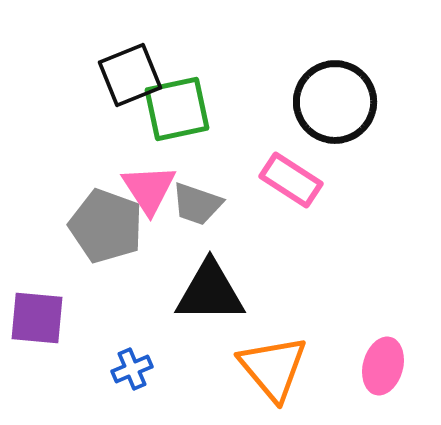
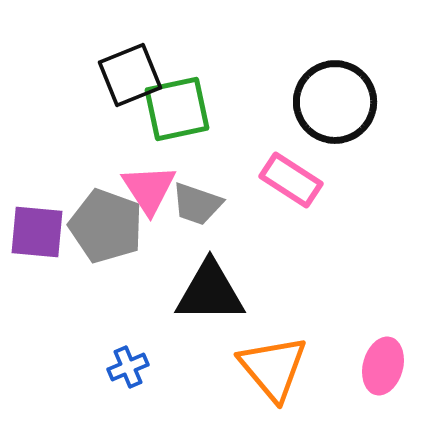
purple square: moved 86 px up
blue cross: moved 4 px left, 2 px up
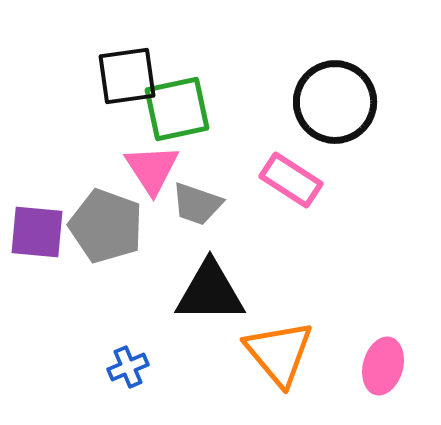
black square: moved 3 px left, 1 px down; rotated 14 degrees clockwise
pink triangle: moved 3 px right, 20 px up
orange triangle: moved 6 px right, 15 px up
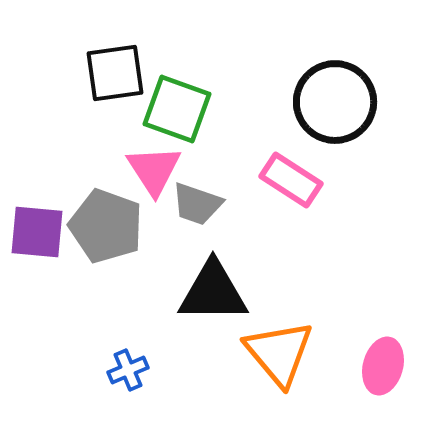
black square: moved 12 px left, 3 px up
green square: rotated 32 degrees clockwise
pink triangle: moved 2 px right, 1 px down
black triangle: moved 3 px right
blue cross: moved 3 px down
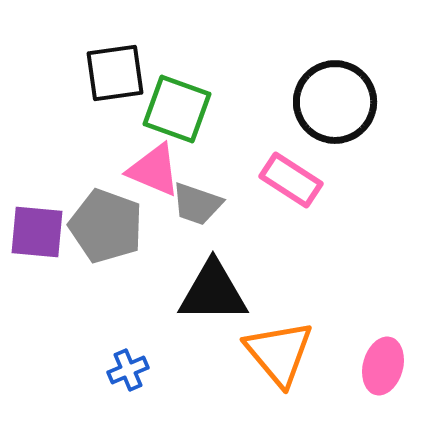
pink triangle: rotated 34 degrees counterclockwise
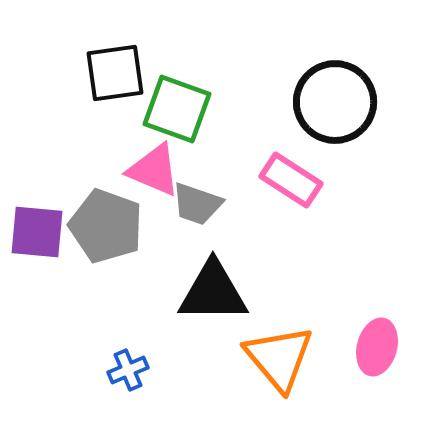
orange triangle: moved 5 px down
pink ellipse: moved 6 px left, 19 px up
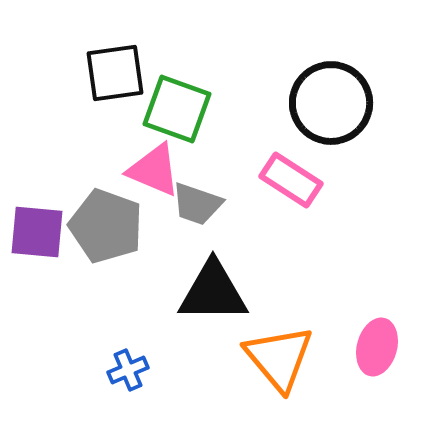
black circle: moved 4 px left, 1 px down
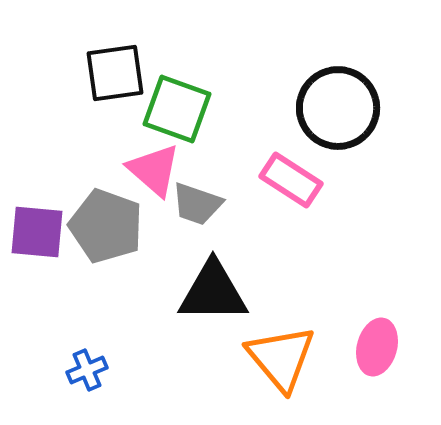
black circle: moved 7 px right, 5 px down
pink triangle: rotated 18 degrees clockwise
orange triangle: moved 2 px right
blue cross: moved 41 px left
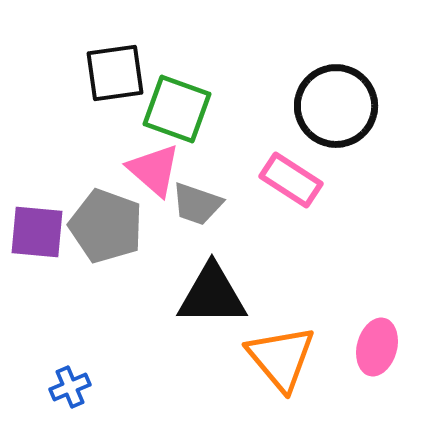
black circle: moved 2 px left, 2 px up
black triangle: moved 1 px left, 3 px down
blue cross: moved 17 px left, 17 px down
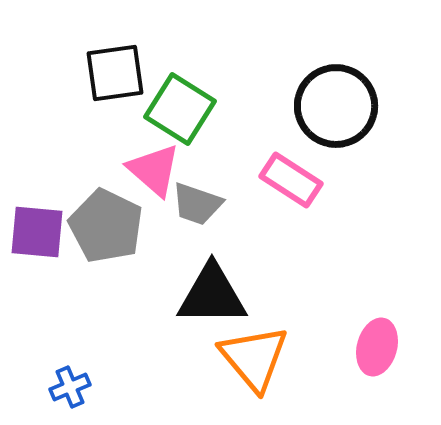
green square: moved 3 px right; rotated 12 degrees clockwise
gray pentagon: rotated 6 degrees clockwise
orange triangle: moved 27 px left
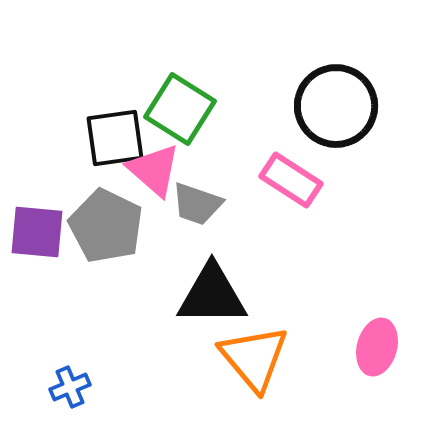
black square: moved 65 px down
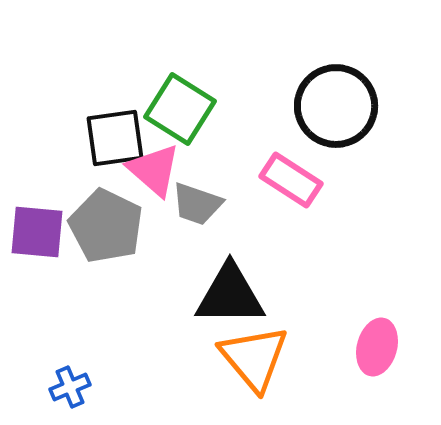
black triangle: moved 18 px right
